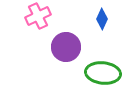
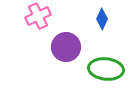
green ellipse: moved 3 px right, 4 px up
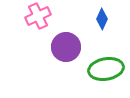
green ellipse: rotated 16 degrees counterclockwise
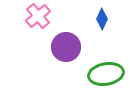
pink cross: rotated 15 degrees counterclockwise
green ellipse: moved 5 px down
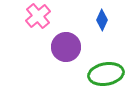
blue diamond: moved 1 px down
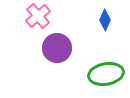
blue diamond: moved 3 px right
purple circle: moved 9 px left, 1 px down
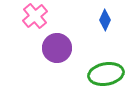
pink cross: moved 3 px left
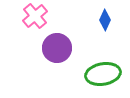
green ellipse: moved 3 px left
